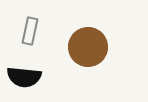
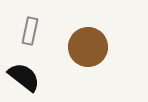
black semicircle: rotated 148 degrees counterclockwise
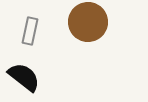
brown circle: moved 25 px up
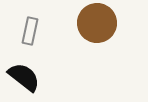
brown circle: moved 9 px right, 1 px down
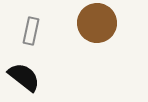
gray rectangle: moved 1 px right
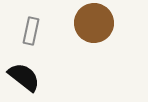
brown circle: moved 3 px left
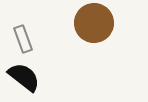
gray rectangle: moved 8 px left, 8 px down; rotated 32 degrees counterclockwise
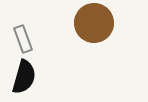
black semicircle: rotated 68 degrees clockwise
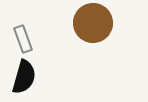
brown circle: moved 1 px left
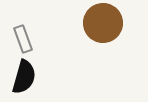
brown circle: moved 10 px right
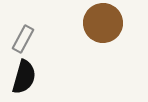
gray rectangle: rotated 48 degrees clockwise
